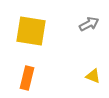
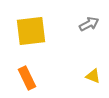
yellow square: rotated 16 degrees counterclockwise
orange rectangle: rotated 40 degrees counterclockwise
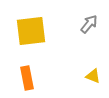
gray arrow: rotated 24 degrees counterclockwise
orange rectangle: rotated 15 degrees clockwise
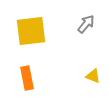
gray arrow: moved 3 px left
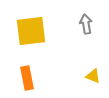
gray arrow: rotated 48 degrees counterclockwise
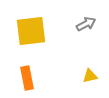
gray arrow: rotated 72 degrees clockwise
yellow triangle: moved 3 px left; rotated 35 degrees counterclockwise
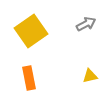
yellow square: rotated 28 degrees counterclockwise
orange rectangle: moved 2 px right
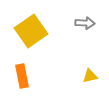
gray arrow: moved 1 px left, 1 px up; rotated 30 degrees clockwise
orange rectangle: moved 7 px left, 2 px up
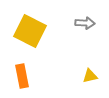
yellow square: moved 1 px left; rotated 28 degrees counterclockwise
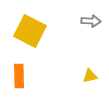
gray arrow: moved 6 px right, 2 px up
orange rectangle: moved 3 px left; rotated 10 degrees clockwise
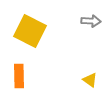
yellow triangle: moved 4 px down; rotated 49 degrees clockwise
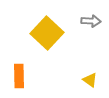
yellow square: moved 17 px right, 2 px down; rotated 16 degrees clockwise
